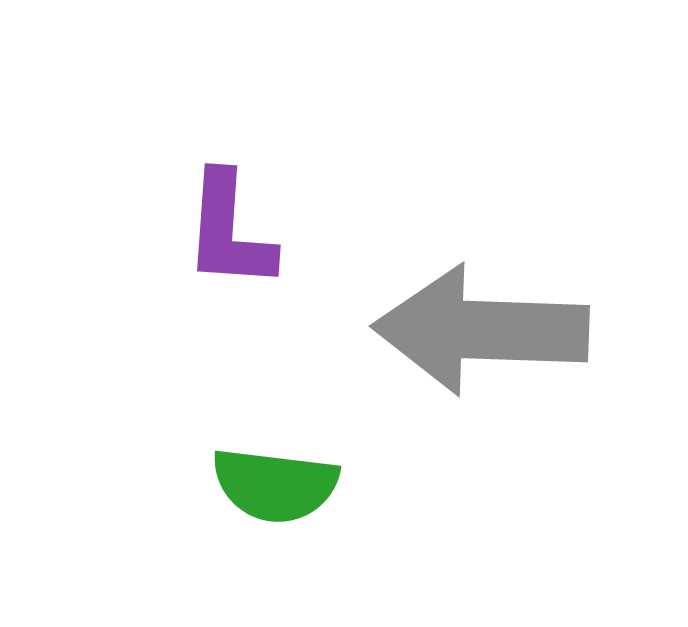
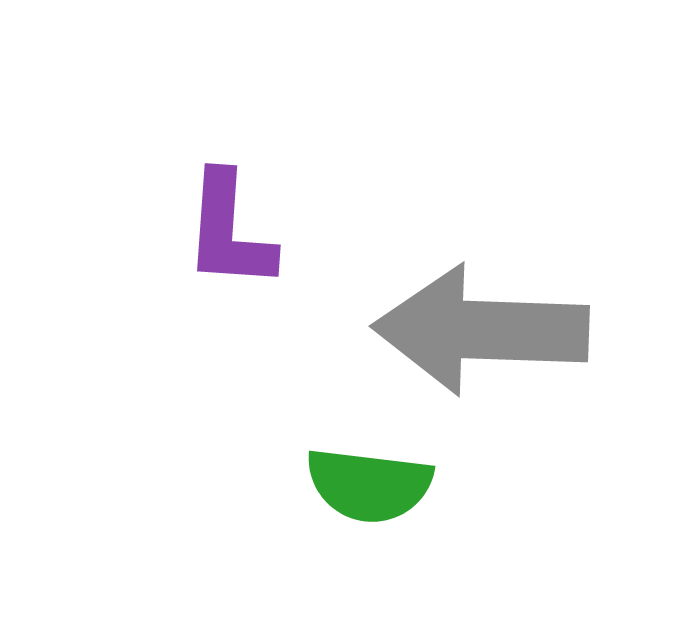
green semicircle: moved 94 px right
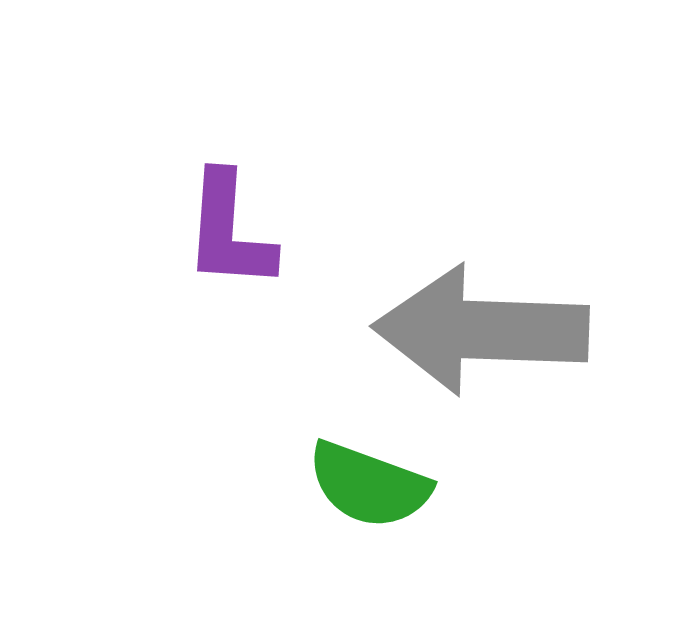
green semicircle: rotated 13 degrees clockwise
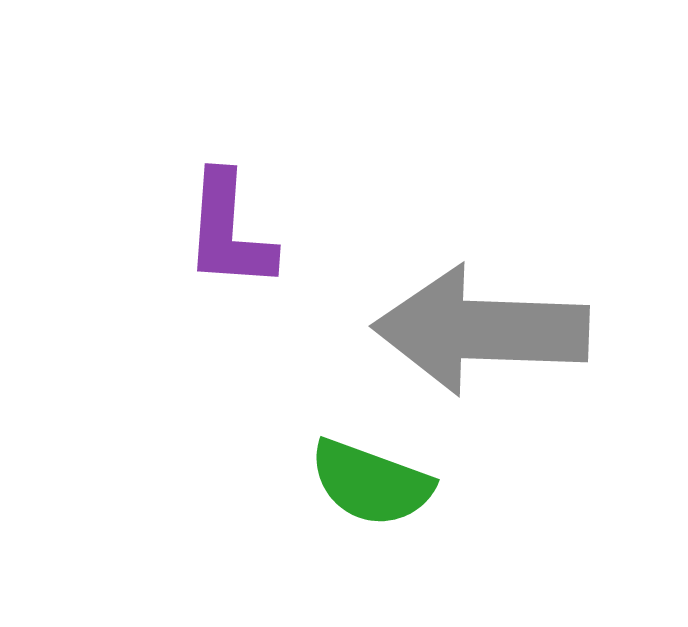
green semicircle: moved 2 px right, 2 px up
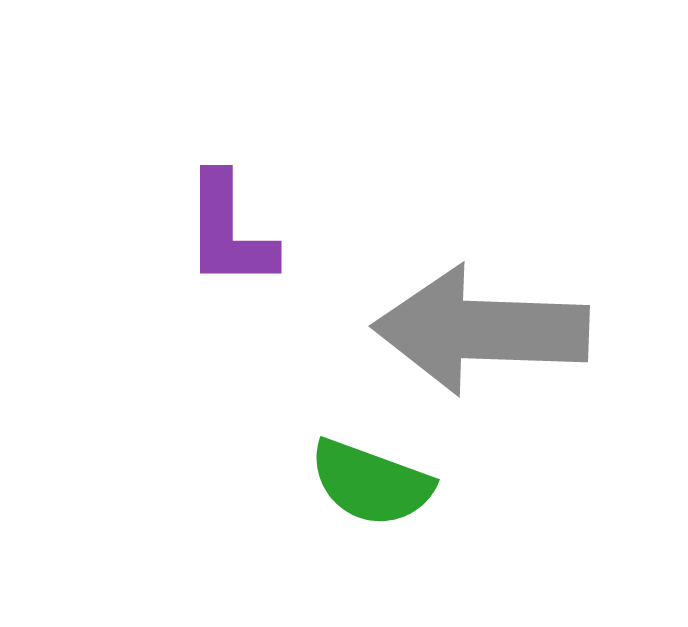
purple L-shape: rotated 4 degrees counterclockwise
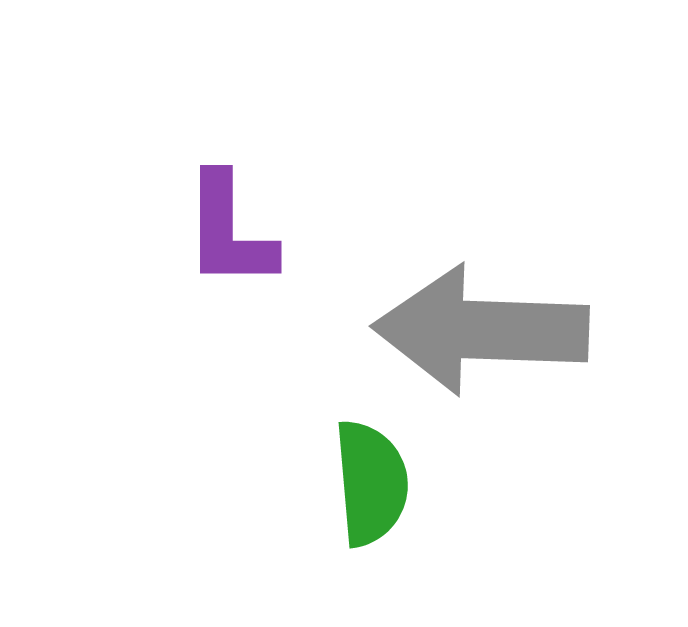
green semicircle: rotated 115 degrees counterclockwise
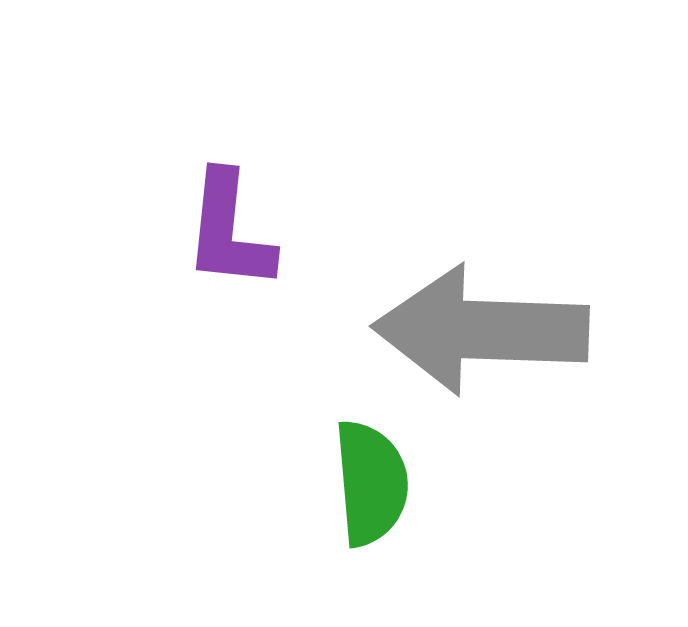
purple L-shape: rotated 6 degrees clockwise
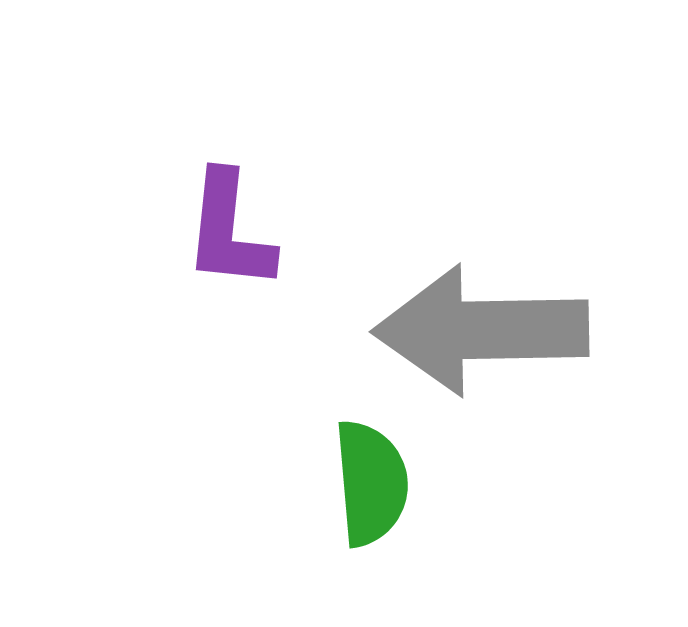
gray arrow: rotated 3 degrees counterclockwise
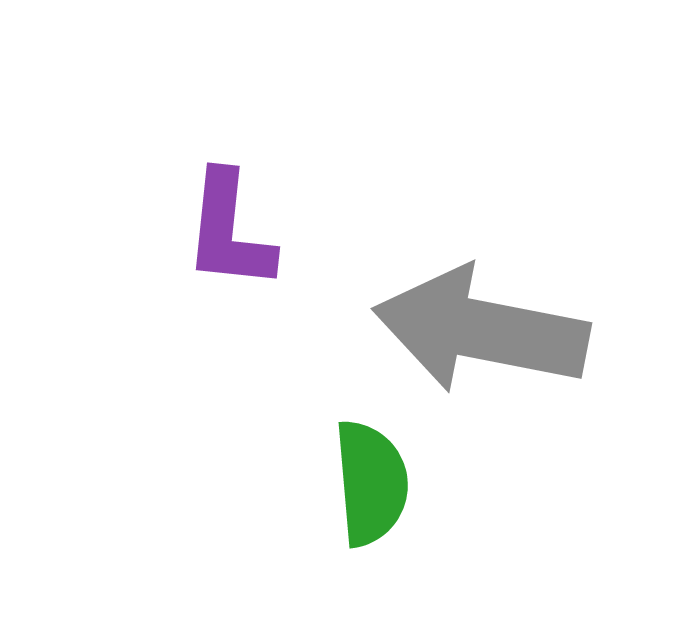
gray arrow: rotated 12 degrees clockwise
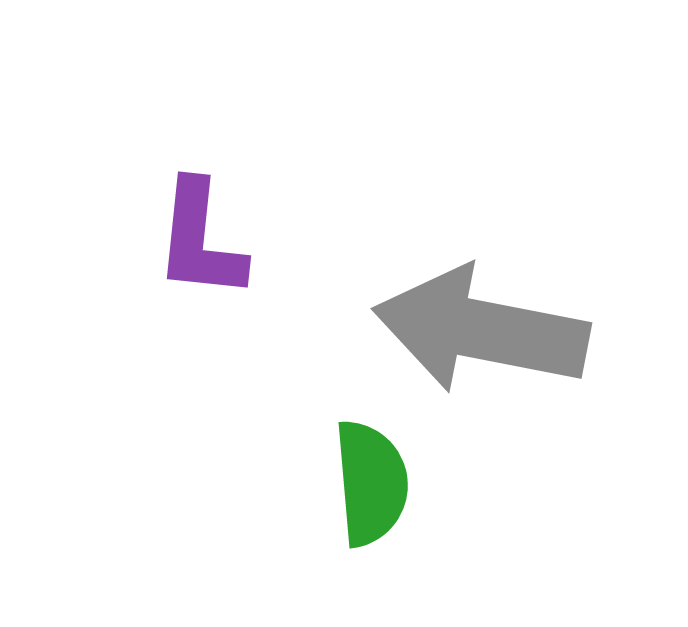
purple L-shape: moved 29 px left, 9 px down
